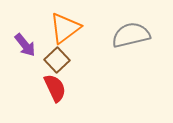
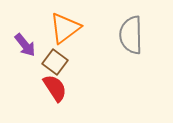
gray semicircle: rotated 78 degrees counterclockwise
brown square: moved 2 px left, 2 px down; rotated 10 degrees counterclockwise
red semicircle: rotated 8 degrees counterclockwise
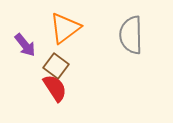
brown square: moved 1 px right, 4 px down
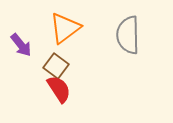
gray semicircle: moved 3 px left
purple arrow: moved 4 px left
red semicircle: moved 4 px right, 1 px down
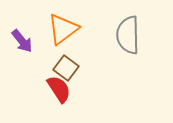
orange triangle: moved 2 px left, 1 px down
purple arrow: moved 1 px right, 4 px up
brown square: moved 10 px right, 2 px down
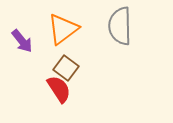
gray semicircle: moved 8 px left, 9 px up
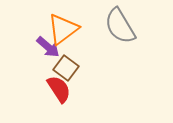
gray semicircle: rotated 30 degrees counterclockwise
purple arrow: moved 26 px right, 6 px down; rotated 10 degrees counterclockwise
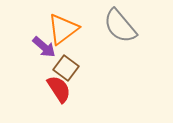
gray semicircle: rotated 9 degrees counterclockwise
purple arrow: moved 4 px left
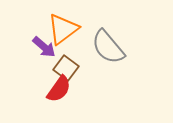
gray semicircle: moved 12 px left, 21 px down
red semicircle: rotated 68 degrees clockwise
